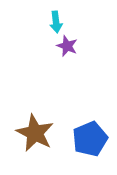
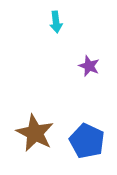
purple star: moved 22 px right, 20 px down
blue pentagon: moved 3 px left, 2 px down; rotated 24 degrees counterclockwise
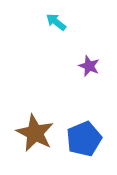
cyan arrow: rotated 135 degrees clockwise
blue pentagon: moved 3 px left, 2 px up; rotated 24 degrees clockwise
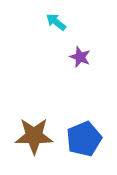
purple star: moved 9 px left, 9 px up
brown star: moved 1 px left, 3 px down; rotated 27 degrees counterclockwise
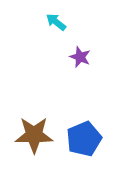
brown star: moved 1 px up
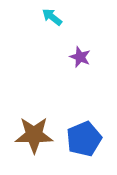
cyan arrow: moved 4 px left, 5 px up
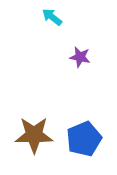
purple star: rotated 10 degrees counterclockwise
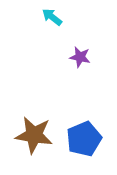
brown star: rotated 9 degrees clockwise
